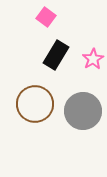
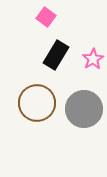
brown circle: moved 2 px right, 1 px up
gray circle: moved 1 px right, 2 px up
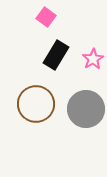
brown circle: moved 1 px left, 1 px down
gray circle: moved 2 px right
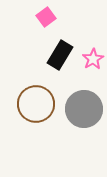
pink square: rotated 18 degrees clockwise
black rectangle: moved 4 px right
gray circle: moved 2 px left
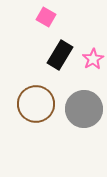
pink square: rotated 24 degrees counterclockwise
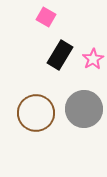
brown circle: moved 9 px down
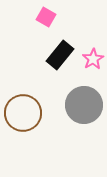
black rectangle: rotated 8 degrees clockwise
gray circle: moved 4 px up
brown circle: moved 13 px left
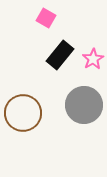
pink square: moved 1 px down
